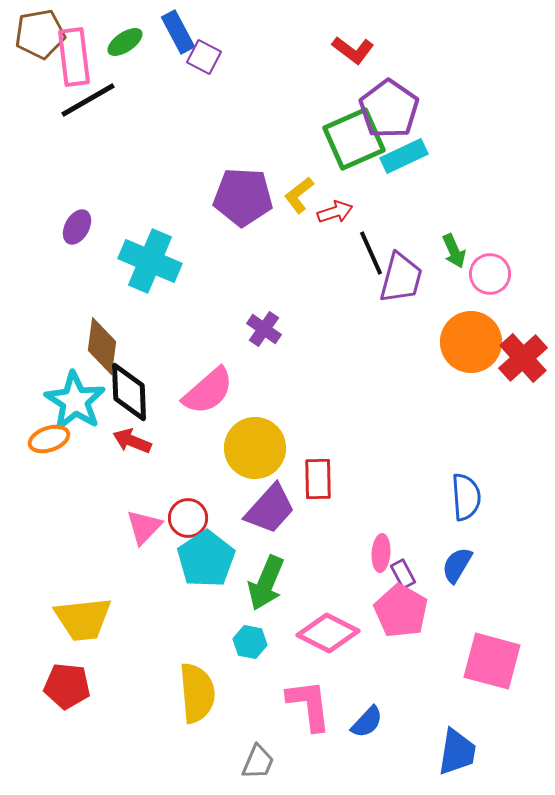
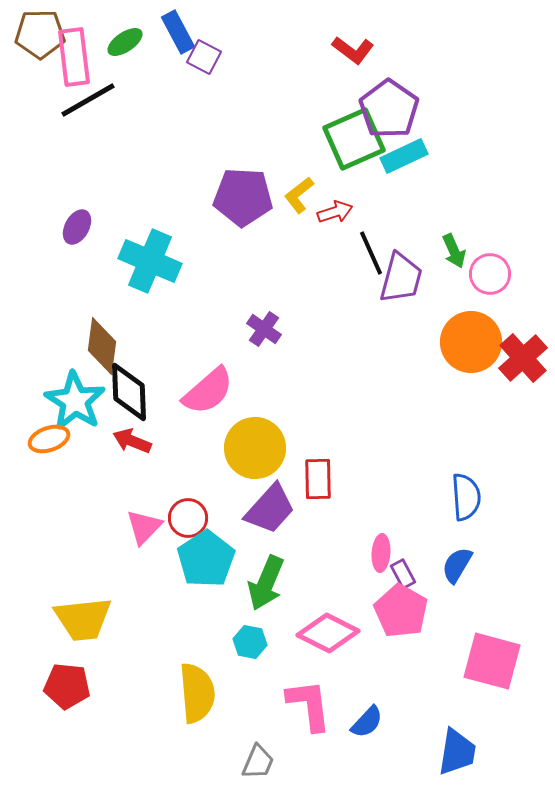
brown pentagon at (40, 34): rotated 9 degrees clockwise
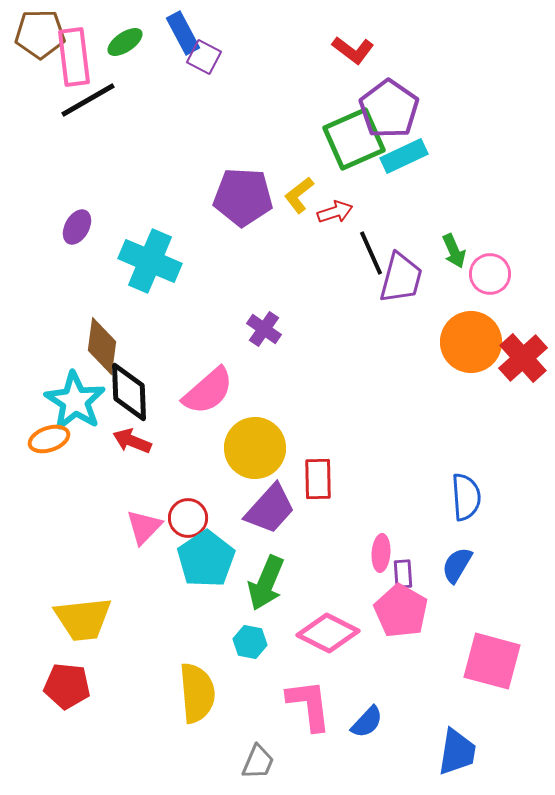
blue rectangle at (178, 32): moved 5 px right, 1 px down
purple rectangle at (403, 574): rotated 24 degrees clockwise
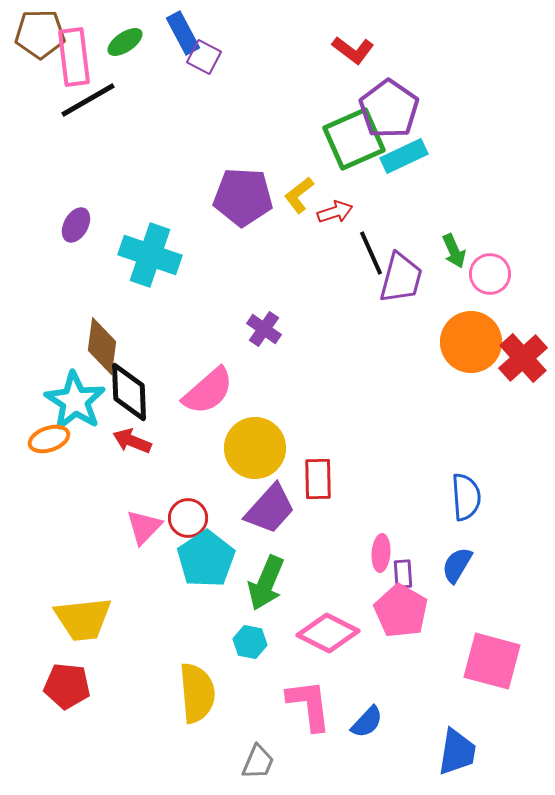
purple ellipse at (77, 227): moved 1 px left, 2 px up
cyan cross at (150, 261): moved 6 px up; rotated 4 degrees counterclockwise
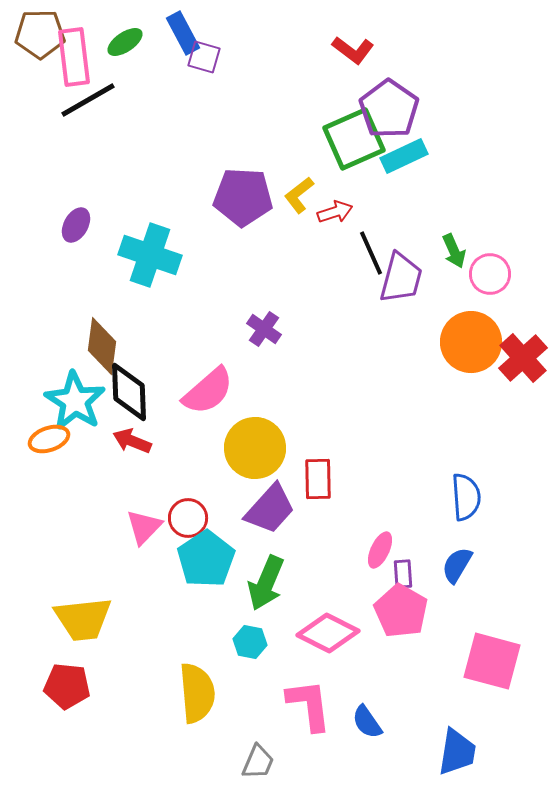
purple square at (204, 57): rotated 12 degrees counterclockwise
pink ellipse at (381, 553): moved 1 px left, 3 px up; rotated 21 degrees clockwise
blue semicircle at (367, 722): rotated 102 degrees clockwise
